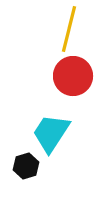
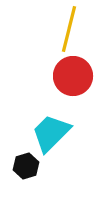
cyan trapezoid: rotated 12 degrees clockwise
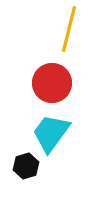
red circle: moved 21 px left, 7 px down
cyan trapezoid: rotated 9 degrees counterclockwise
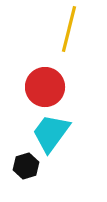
red circle: moved 7 px left, 4 px down
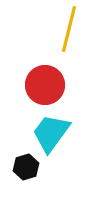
red circle: moved 2 px up
black hexagon: moved 1 px down
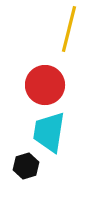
cyan trapezoid: moved 2 px left, 1 px up; rotated 27 degrees counterclockwise
black hexagon: moved 1 px up
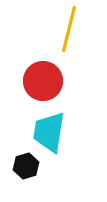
red circle: moved 2 px left, 4 px up
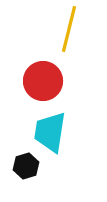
cyan trapezoid: moved 1 px right
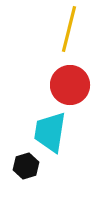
red circle: moved 27 px right, 4 px down
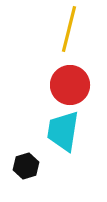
cyan trapezoid: moved 13 px right, 1 px up
